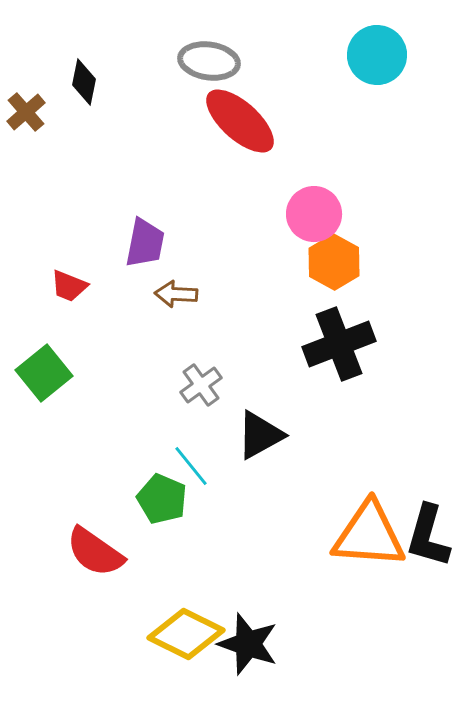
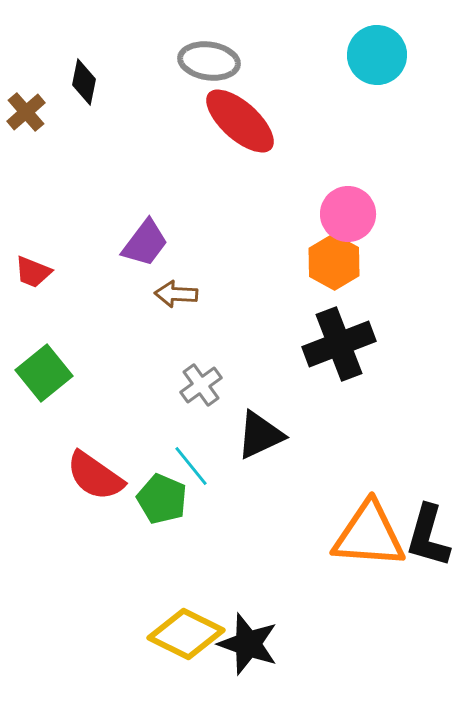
pink circle: moved 34 px right
purple trapezoid: rotated 26 degrees clockwise
red trapezoid: moved 36 px left, 14 px up
black triangle: rotated 4 degrees clockwise
red semicircle: moved 76 px up
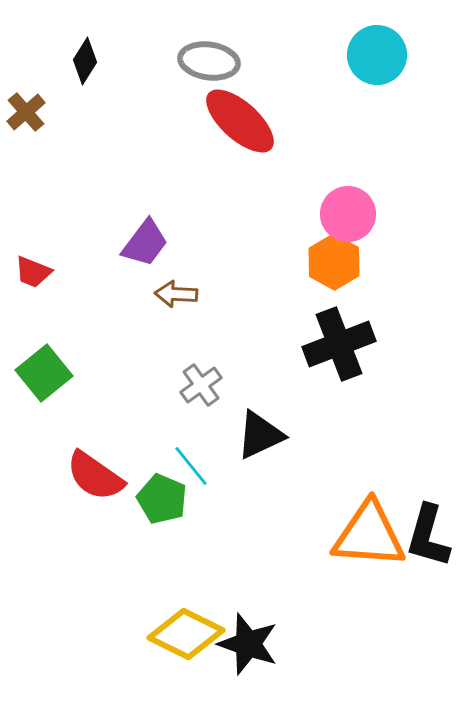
black diamond: moved 1 px right, 21 px up; rotated 21 degrees clockwise
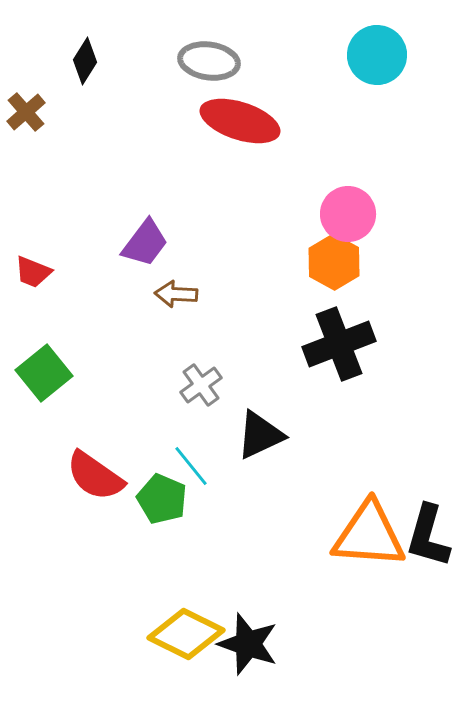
red ellipse: rotated 24 degrees counterclockwise
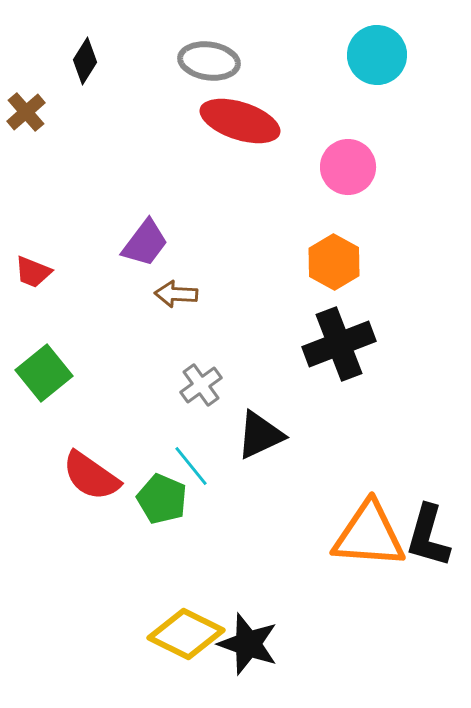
pink circle: moved 47 px up
red semicircle: moved 4 px left
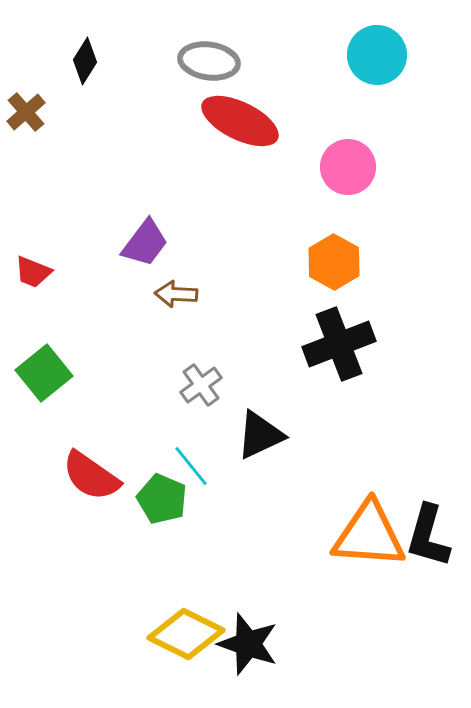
red ellipse: rotated 8 degrees clockwise
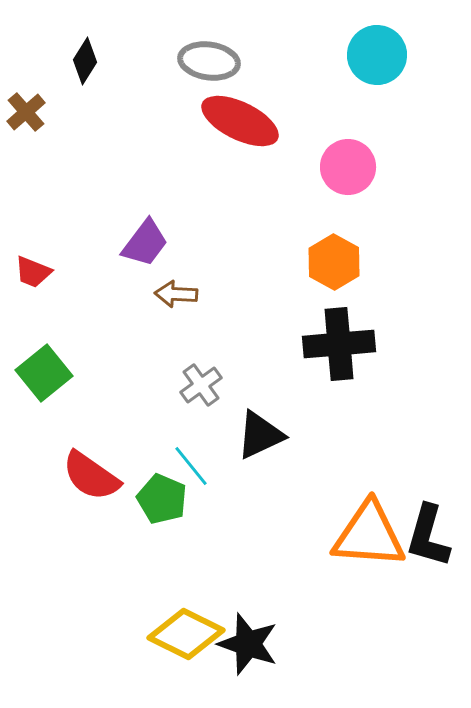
black cross: rotated 16 degrees clockwise
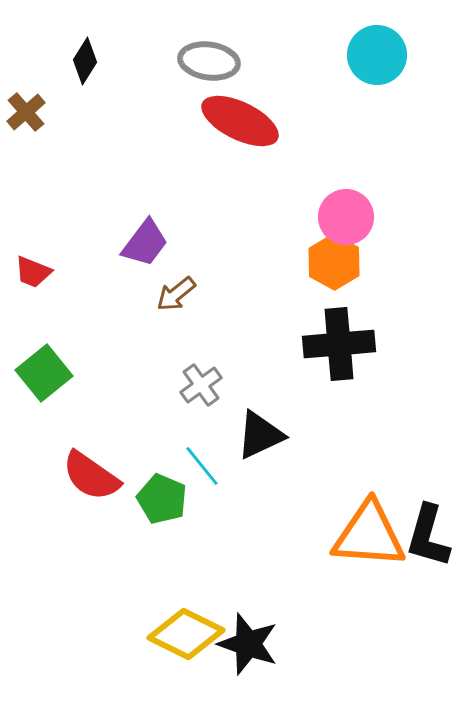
pink circle: moved 2 px left, 50 px down
brown arrow: rotated 42 degrees counterclockwise
cyan line: moved 11 px right
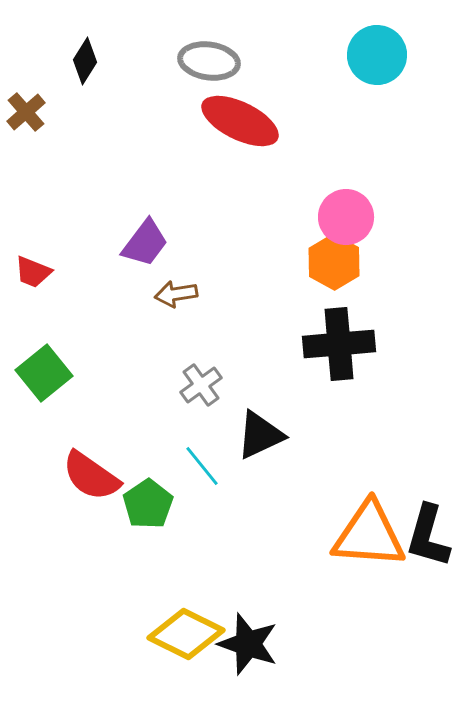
brown arrow: rotated 30 degrees clockwise
green pentagon: moved 14 px left, 5 px down; rotated 15 degrees clockwise
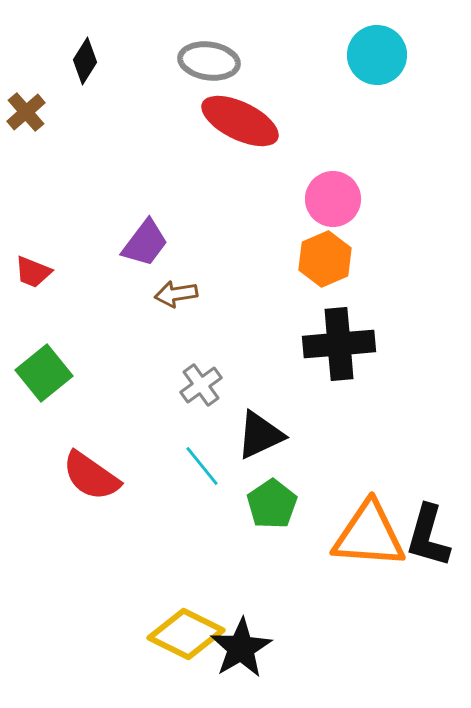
pink circle: moved 13 px left, 18 px up
orange hexagon: moved 9 px left, 3 px up; rotated 8 degrees clockwise
green pentagon: moved 124 px right
black star: moved 7 px left, 4 px down; rotated 22 degrees clockwise
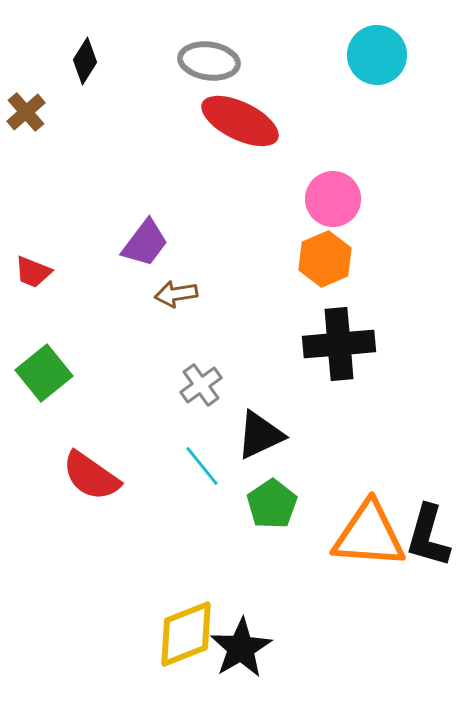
yellow diamond: rotated 48 degrees counterclockwise
